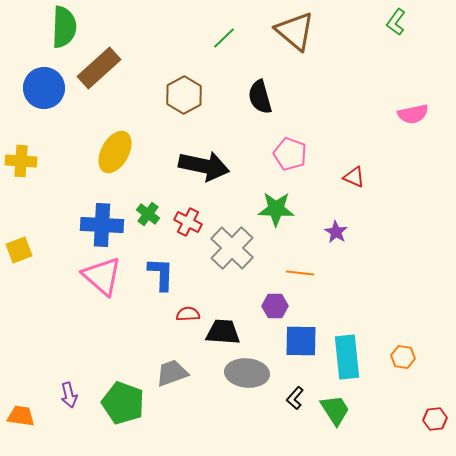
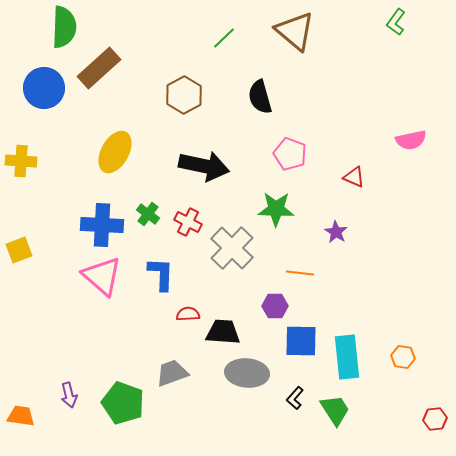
pink semicircle: moved 2 px left, 26 px down
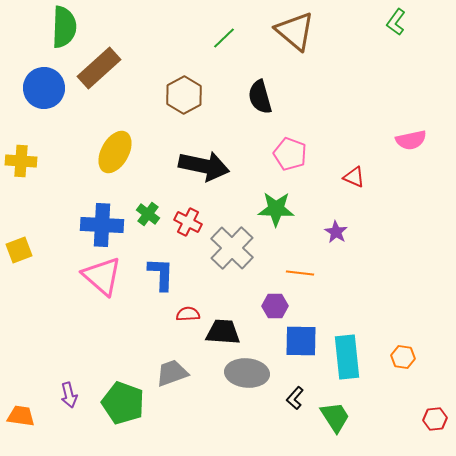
green trapezoid: moved 7 px down
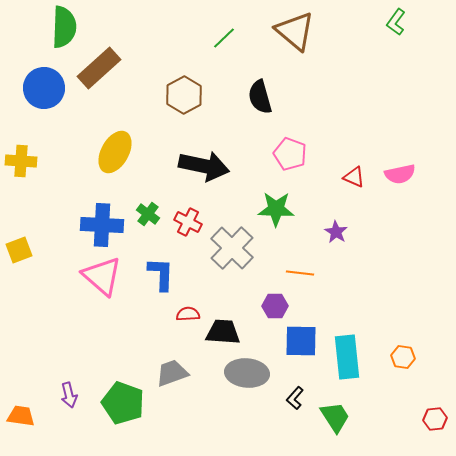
pink semicircle: moved 11 px left, 34 px down
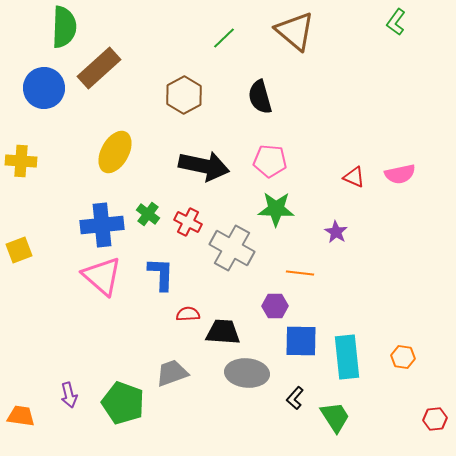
pink pentagon: moved 20 px left, 7 px down; rotated 16 degrees counterclockwise
blue cross: rotated 9 degrees counterclockwise
gray cross: rotated 15 degrees counterclockwise
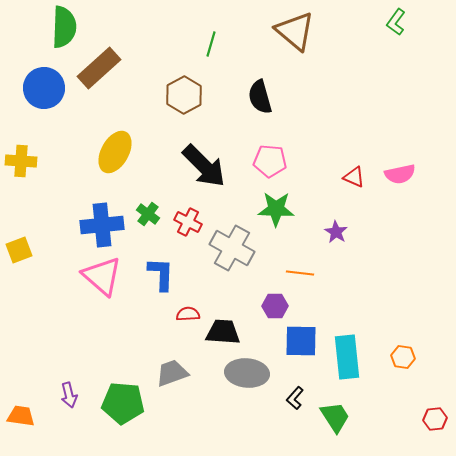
green line: moved 13 px left, 6 px down; rotated 30 degrees counterclockwise
black arrow: rotated 33 degrees clockwise
green pentagon: rotated 15 degrees counterclockwise
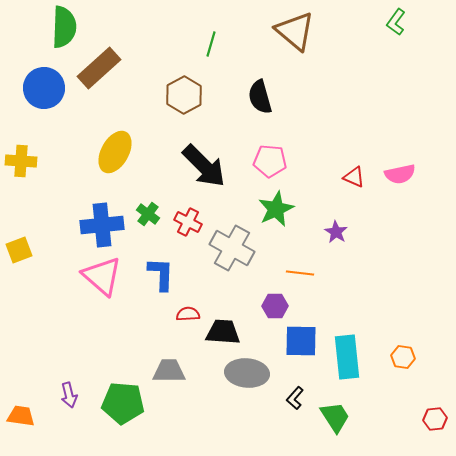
green star: rotated 27 degrees counterclockwise
gray trapezoid: moved 3 px left, 2 px up; rotated 20 degrees clockwise
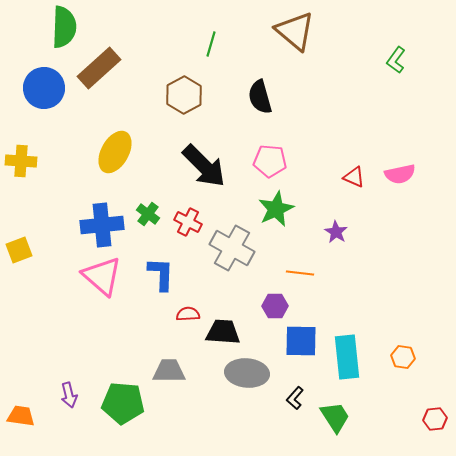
green L-shape: moved 38 px down
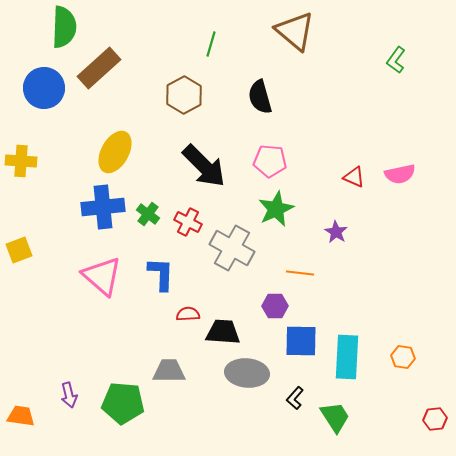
blue cross: moved 1 px right, 18 px up
cyan rectangle: rotated 9 degrees clockwise
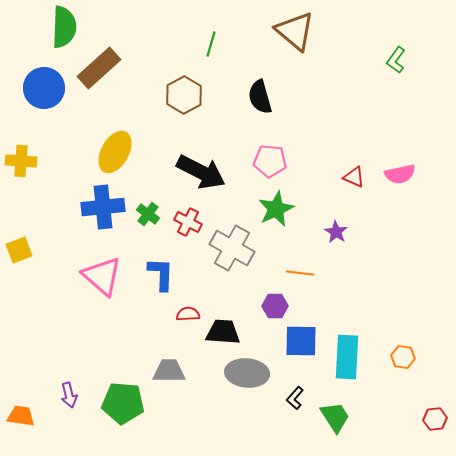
black arrow: moved 3 px left, 6 px down; rotated 18 degrees counterclockwise
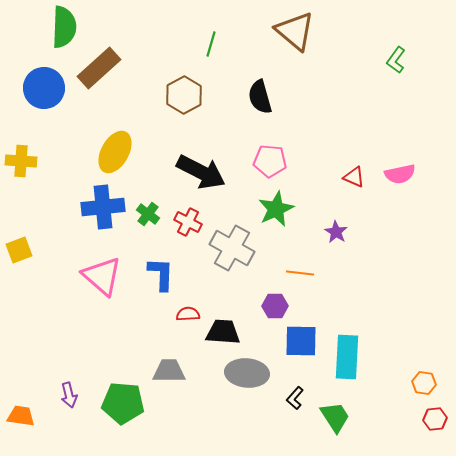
orange hexagon: moved 21 px right, 26 px down
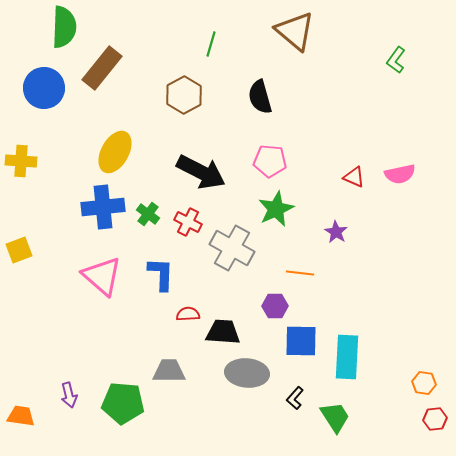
brown rectangle: moved 3 px right; rotated 9 degrees counterclockwise
